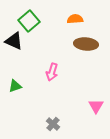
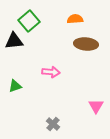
black triangle: rotated 30 degrees counterclockwise
pink arrow: moved 1 px left; rotated 102 degrees counterclockwise
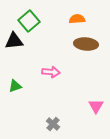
orange semicircle: moved 2 px right
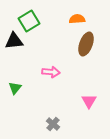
green square: rotated 10 degrees clockwise
brown ellipse: rotated 75 degrees counterclockwise
green triangle: moved 2 px down; rotated 32 degrees counterclockwise
pink triangle: moved 7 px left, 5 px up
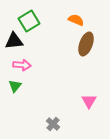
orange semicircle: moved 1 px left, 1 px down; rotated 28 degrees clockwise
pink arrow: moved 29 px left, 7 px up
green triangle: moved 2 px up
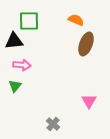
green square: rotated 30 degrees clockwise
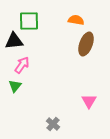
orange semicircle: rotated 14 degrees counterclockwise
pink arrow: rotated 60 degrees counterclockwise
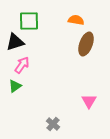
black triangle: moved 1 px right, 1 px down; rotated 12 degrees counterclockwise
green triangle: rotated 16 degrees clockwise
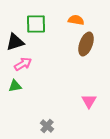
green square: moved 7 px right, 3 px down
pink arrow: moved 1 px right, 1 px up; rotated 24 degrees clockwise
green triangle: rotated 24 degrees clockwise
gray cross: moved 6 px left, 2 px down
